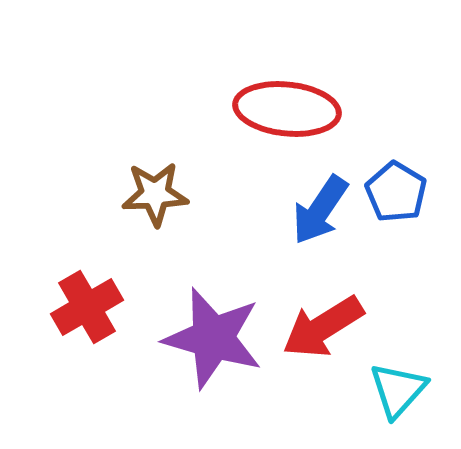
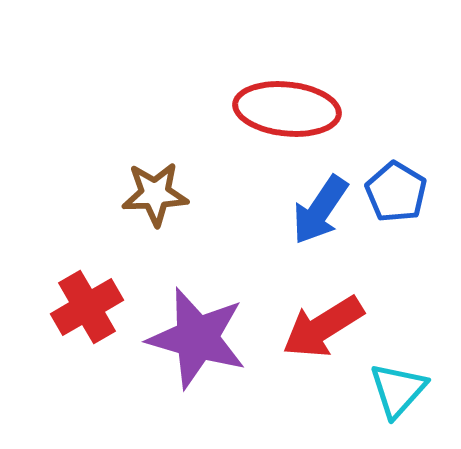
purple star: moved 16 px left
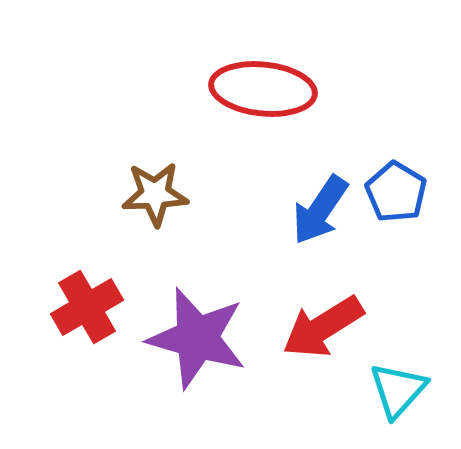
red ellipse: moved 24 px left, 20 px up
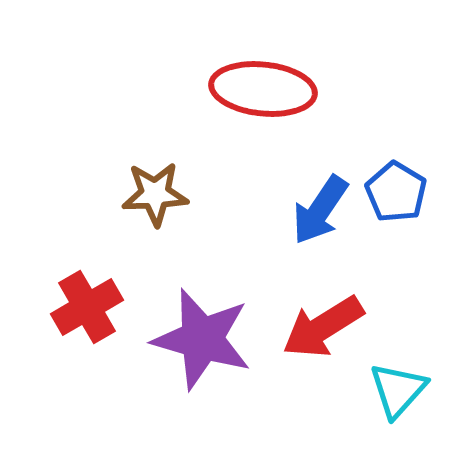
purple star: moved 5 px right, 1 px down
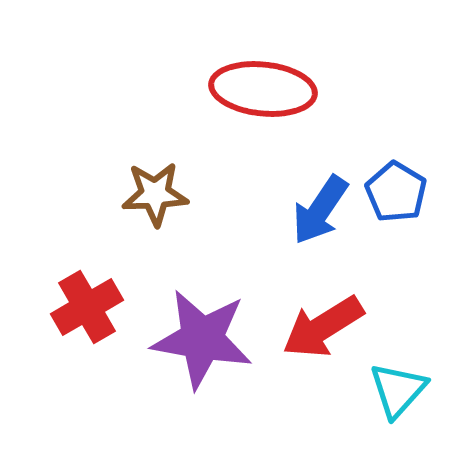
purple star: rotated 6 degrees counterclockwise
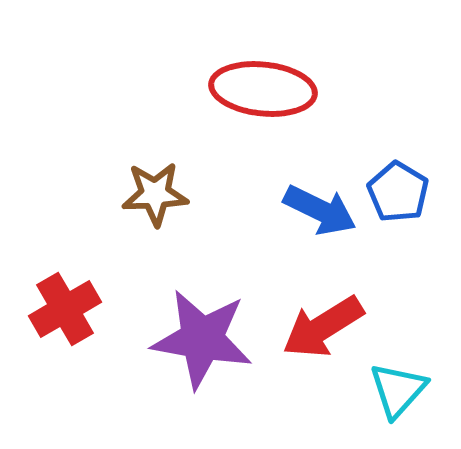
blue pentagon: moved 2 px right
blue arrow: rotated 98 degrees counterclockwise
red cross: moved 22 px left, 2 px down
